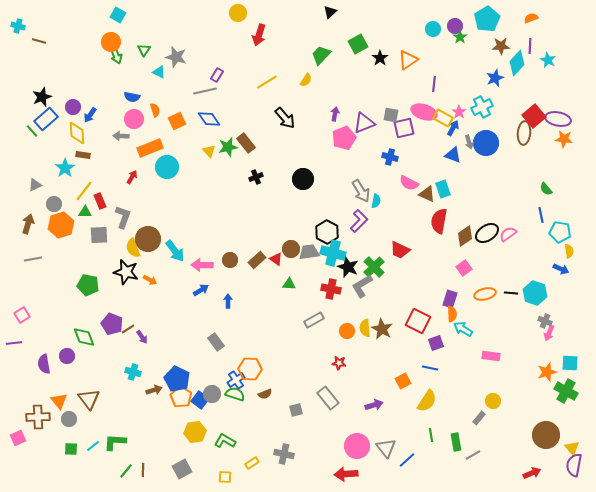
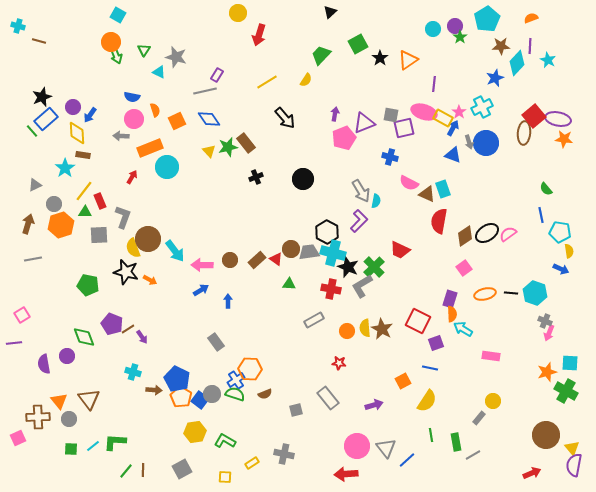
brown arrow at (154, 390): rotated 21 degrees clockwise
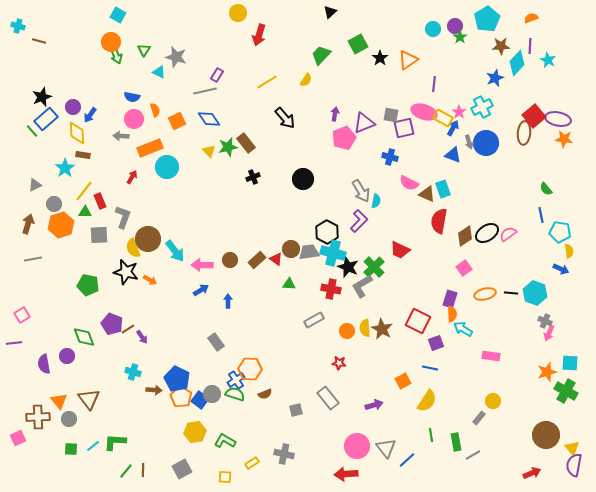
black cross at (256, 177): moved 3 px left
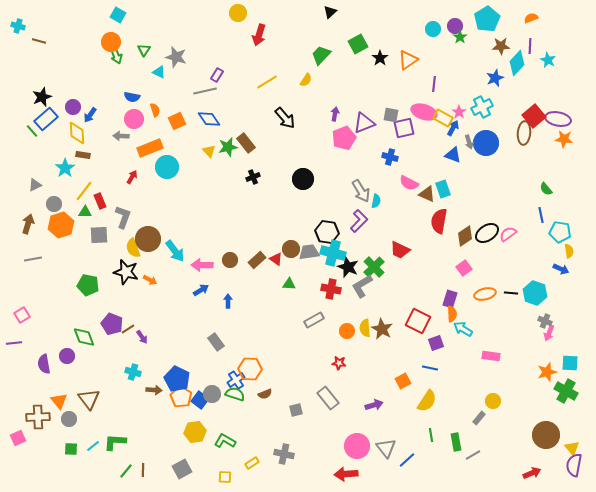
black hexagon at (327, 232): rotated 20 degrees counterclockwise
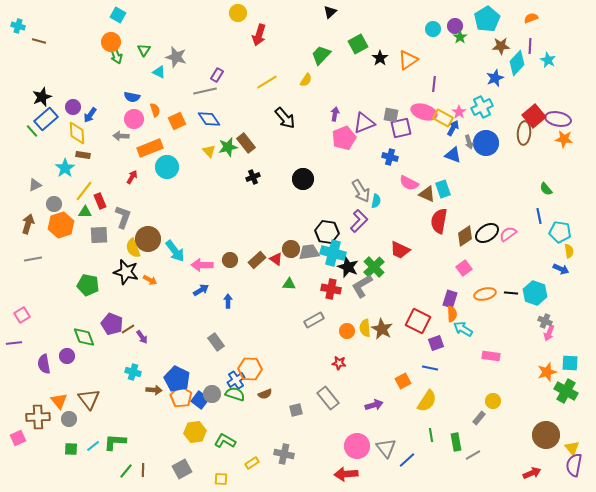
purple square at (404, 128): moved 3 px left
blue line at (541, 215): moved 2 px left, 1 px down
yellow square at (225, 477): moved 4 px left, 2 px down
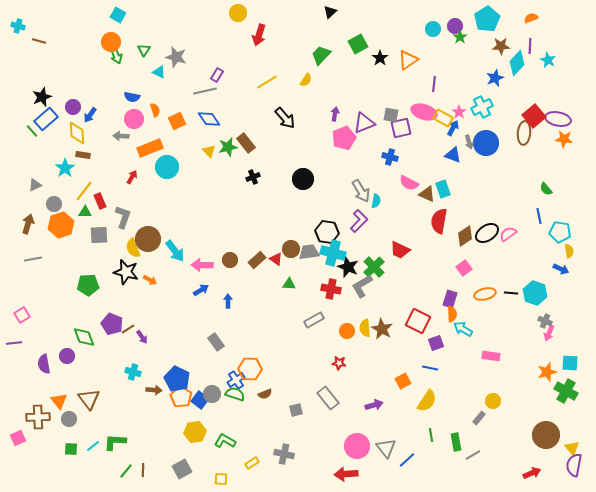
green pentagon at (88, 285): rotated 15 degrees counterclockwise
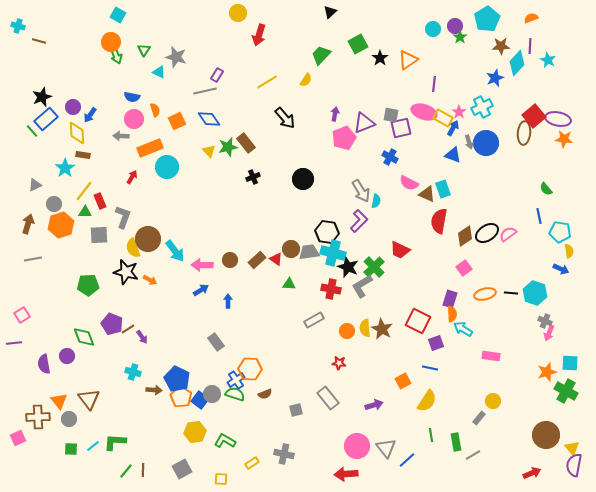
blue cross at (390, 157): rotated 14 degrees clockwise
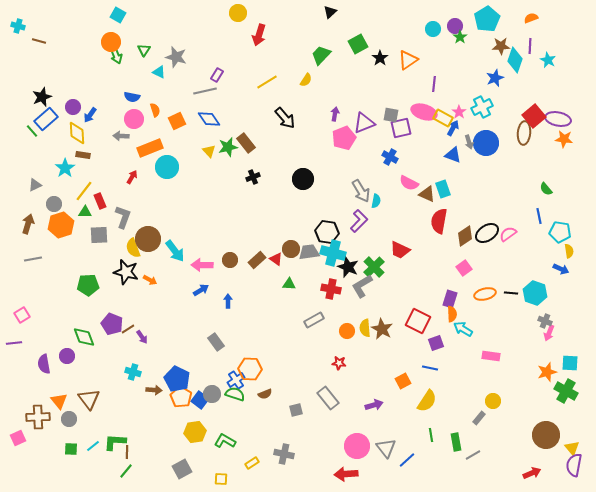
cyan diamond at (517, 63): moved 2 px left, 3 px up; rotated 25 degrees counterclockwise
brown line at (143, 470): moved 16 px left, 18 px up
